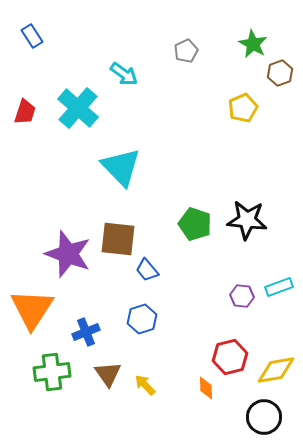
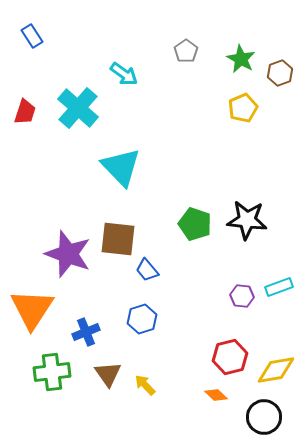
green star: moved 12 px left, 15 px down
gray pentagon: rotated 10 degrees counterclockwise
orange diamond: moved 10 px right, 7 px down; rotated 45 degrees counterclockwise
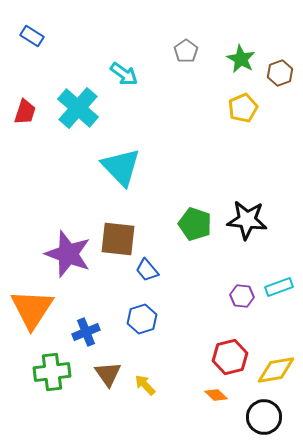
blue rectangle: rotated 25 degrees counterclockwise
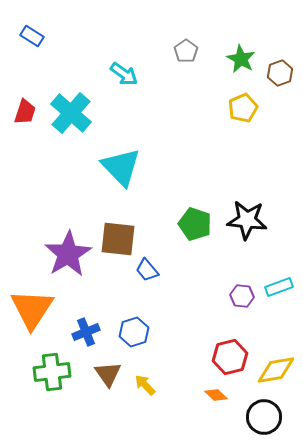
cyan cross: moved 7 px left, 5 px down
purple star: rotated 21 degrees clockwise
blue hexagon: moved 8 px left, 13 px down
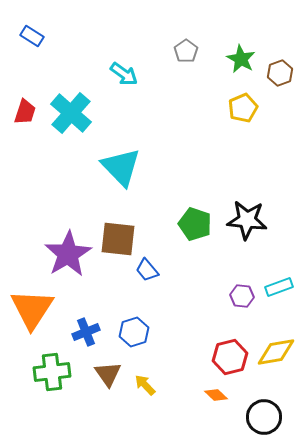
yellow diamond: moved 18 px up
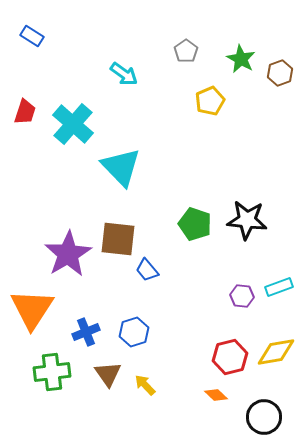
yellow pentagon: moved 33 px left, 7 px up
cyan cross: moved 2 px right, 11 px down
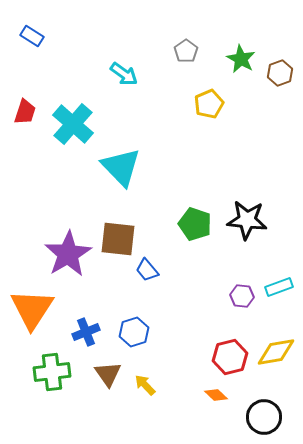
yellow pentagon: moved 1 px left, 3 px down
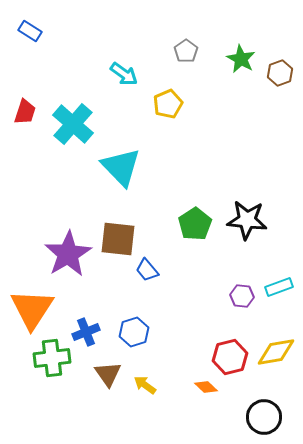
blue rectangle: moved 2 px left, 5 px up
yellow pentagon: moved 41 px left
green pentagon: rotated 20 degrees clockwise
green cross: moved 14 px up
yellow arrow: rotated 10 degrees counterclockwise
orange diamond: moved 10 px left, 8 px up
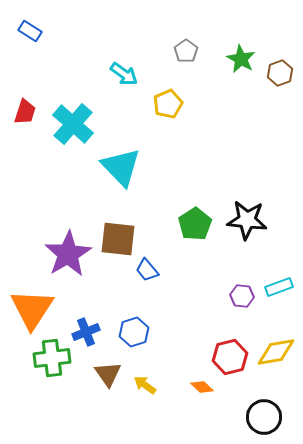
orange diamond: moved 4 px left
